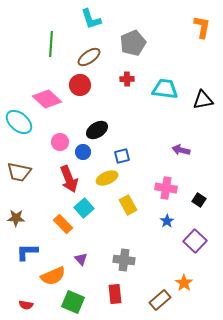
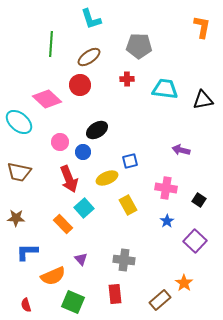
gray pentagon: moved 6 px right, 3 px down; rotated 25 degrees clockwise
blue square: moved 8 px right, 5 px down
red semicircle: rotated 64 degrees clockwise
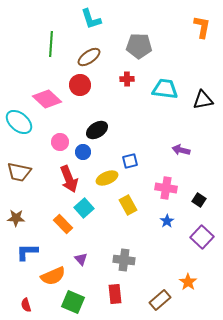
purple square: moved 7 px right, 4 px up
orange star: moved 4 px right, 1 px up
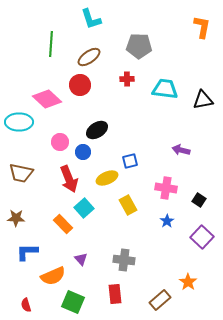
cyan ellipse: rotated 40 degrees counterclockwise
brown trapezoid: moved 2 px right, 1 px down
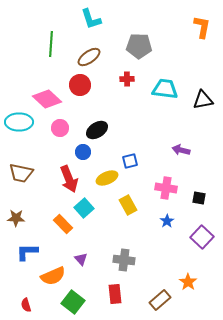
pink circle: moved 14 px up
black square: moved 2 px up; rotated 24 degrees counterclockwise
green square: rotated 15 degrees clockwise
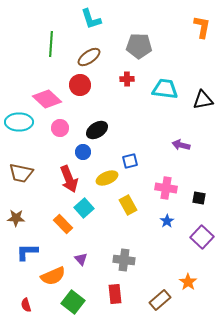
purple arrow: moved 5 px up
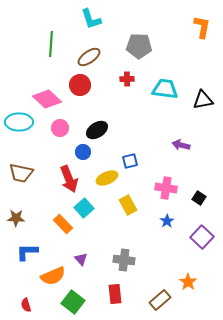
black square: rotated 24 degrees clockwise
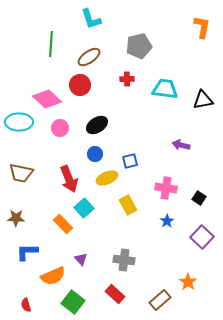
gray pentagon: rotated 15 degrees counterclockwise
black ellipse: moved 5 px up
blue circle: moved 12 px right, 2 px down
red rectangle: rotated 42 degrees counterclockwise
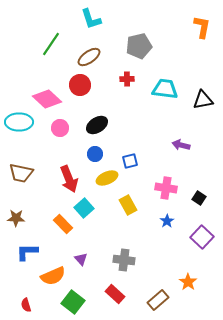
green line: rotated 30 degrees clockwise
brown rectangle: moved 2 px left
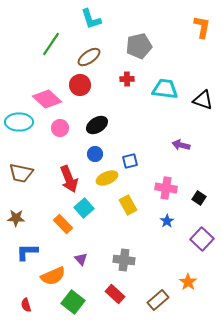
black triangle: rotated 30 degrees clockwise
purple square: moved 2 px down
